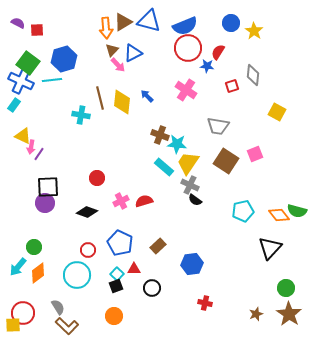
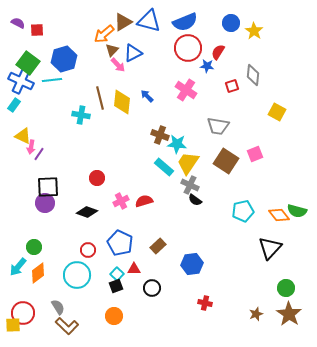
blue semicircle at (185, 26): moved 4 px up
orange arrow at (106, 28): moved 2 px left, 6 px down; rotated 55 degrees clockwise
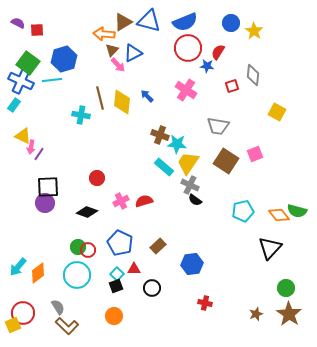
orange arrow at (104, 34): rotated 45 degrees clockwise
green circle at (34, 247): moved 44 px right
yellow square at (13, 325): rotated 21 degrees counterclockwise
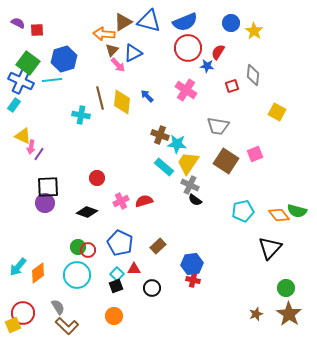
red cross at (205, 303): moved 12 px left, 23 px up
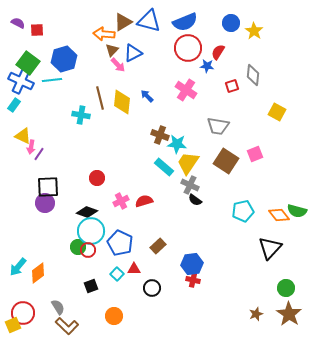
cyan circle at (77, 275): moved 14 px right, 44 px up
black square at (116, 286): moved 25 px left
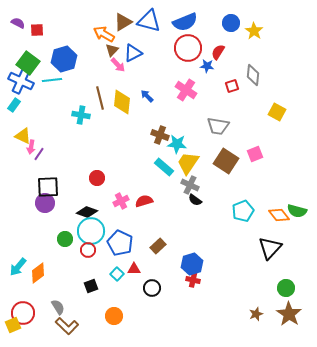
orange arrow at (104, 34): rotated 25 degrees clockwise
cyan pentagon at (243, 211): rotated 10 degrees counterclockwise
green circle at (78, 247): moved 13 px left, 8 px up
blue hexagon at (192, 264): rotated 10 degrees counterclockwise
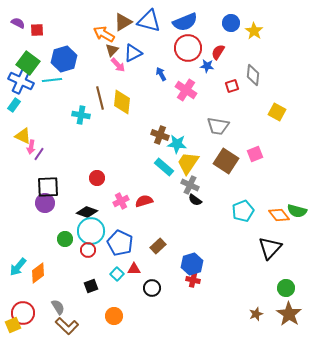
blue arrow at (147, 96): moved 14 px right, 22 px up; rotated 16 degrees clockwise
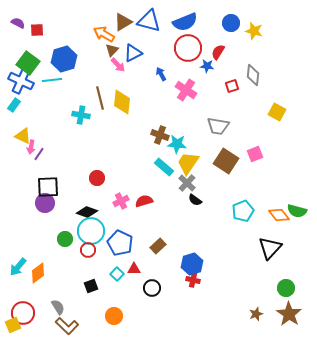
yellow star at (254, 31): rotated 18 degrees counterclockwise
gray cross at (190, 185): moved 3 px left, 2 px up; rotated 18 degrees clockwise
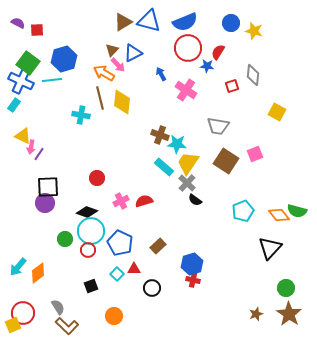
orange arrow at (104, 34): moved 39 px down
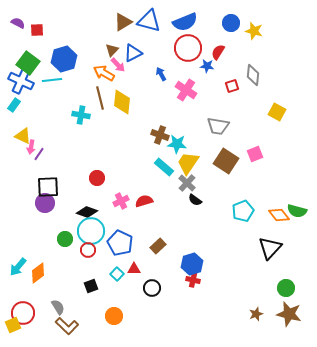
brown star at (289, 314): rotated 20 degrees counterclockwise
